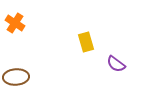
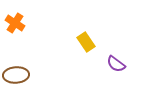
yellow rectangle: rotated 18 degrees counterclockwise
brown ellipse: moved 2 px up
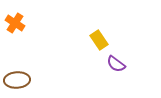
yellow rectangle: moved 13 px right, 2 px up
brown ellipse: moved 1 px right, 5 px down
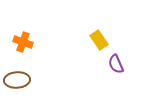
orange cross: moved 8 px right, 19 px down; rotated 12 degrees counterclockwise
purple semicircle: rotated 30 degrees clockwise
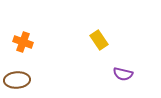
purple semicircle: moved 7 px right, 10 px down; rotated 54 degrees counterclockwise
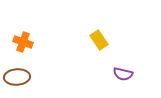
brown ellipse: moved 3 px up
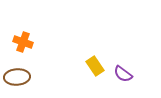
yellow rectangle: moved 4 px left, 26 px down
purple semicircle: rotated 24 degrees clockwise
